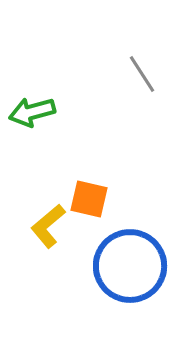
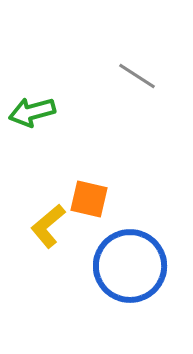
gray line: moved 5 px left, 2 px down; rotated 24 degrees counterclockwise
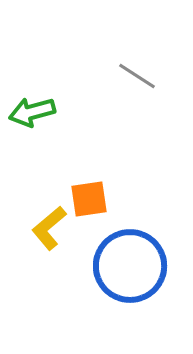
orange square: rotated 21 degrees counterclockwise
yellow L-shape: moved 1 px right, 2 px down
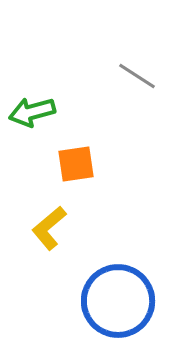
orange square: moved 13 px left, 35 px up
blue circle: moved 12 px left, 35 px down
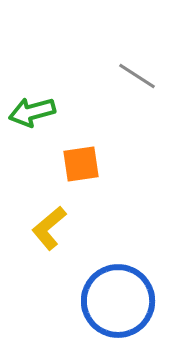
orange square: moved 5 px right
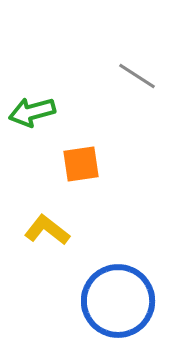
yellow L-shape: moved 2 px left, 2 px down; rotated 78 degrees clockwise
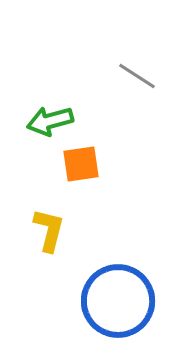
green arrow: moved 18 px right, 9 px down
yellow L-shape: moved 2 px right; rotated 66 degrees clockwise
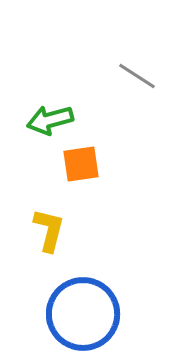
green arrow: moved 1 px up
blue circle: moved 35 px left, 13 px down
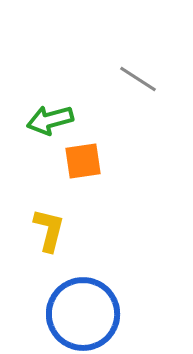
gray line: moved 1 px right, 3 px down
orange square: moved 2 px right, 3 px up
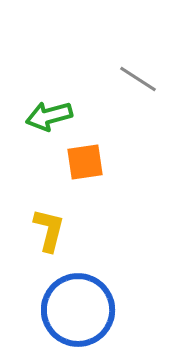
green arrow: moved 1 px left, 4 px up
orange square: moved 2 px right, 1 px down
blue circle: moved 5 px left, 4 px up
